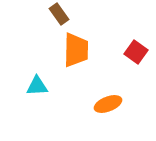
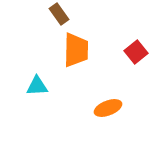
red square: rotated 15 degrees clockwise
orange ellipse: moved 4 px down
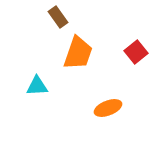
brown rectangle: moved 1 px left, 3 px down
orange trapezoid: moved 2 px right, 3 px down; rotated 18 degrees clockwise
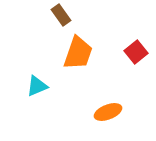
brown rectangle: moved 3 px right, 2 px up
cyan triangle: rotated 20 degrees counterclockwise
orange ellipse: moved 4 px down
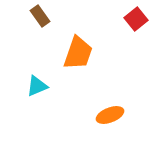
brown rectangle: moved 21 px left, 1 px down
red square: moved 33 px up
orange ellipse: moved 2 px right, 3 px down
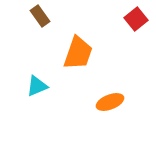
orange ellipse: moved 13 px up
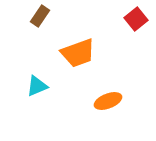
brown rectangle: rotated 70 degrees clockwise
orange trapezoid: rotated 51 degrees clockwise
orange ellipse: moved 2 px left, 1 px up
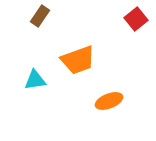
orange trapezoid: moved 7 px down
cyan triangle: moved 2 px left, 6 px up; rotated 15 degrees clockwise
orange ellipse: moved 1 px right
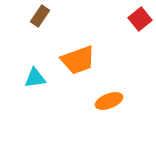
red square: moved 4 px right
cyan triangle: moved 2 px up
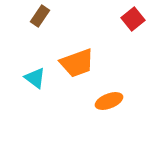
red square: moved 7 px left
orange trapezoid: moved 1 px left, 3 px down
cyan triangle: rotated 45 degrees clockwise
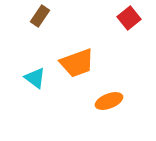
red square: moved 4 px left, 1 px up
